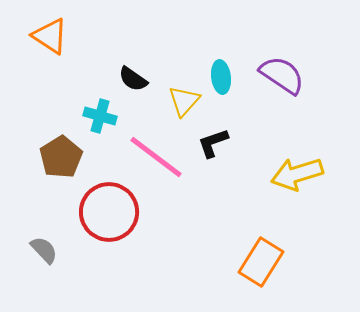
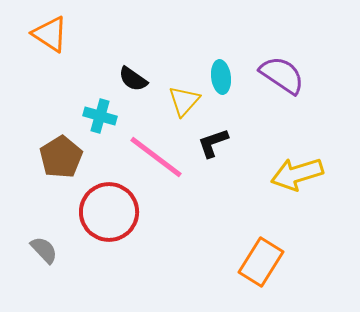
orange triangle: moved 2 px up
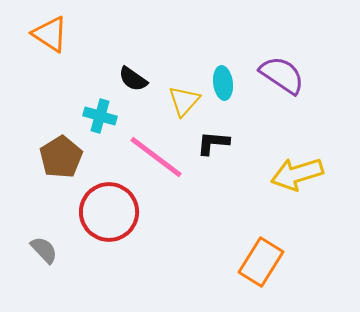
cyan ellipse: moved 2 px right, 6 px down
black L-shape: rotated 24 degrees clockwise
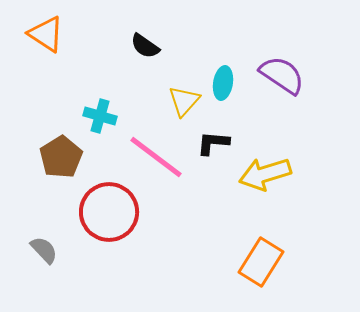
orange triangle: moved 4 px left
black semicircle: moved 12 px right, 33 px up
cyan ellipse: rotated 16 degrees clockwise
yellow arrow: moved 32 px left
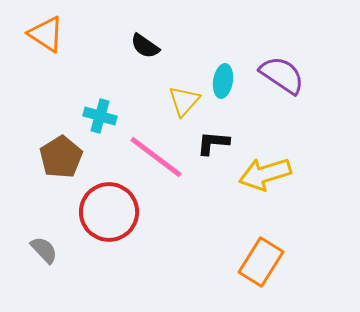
cyan ellipse: moved 2 px up
